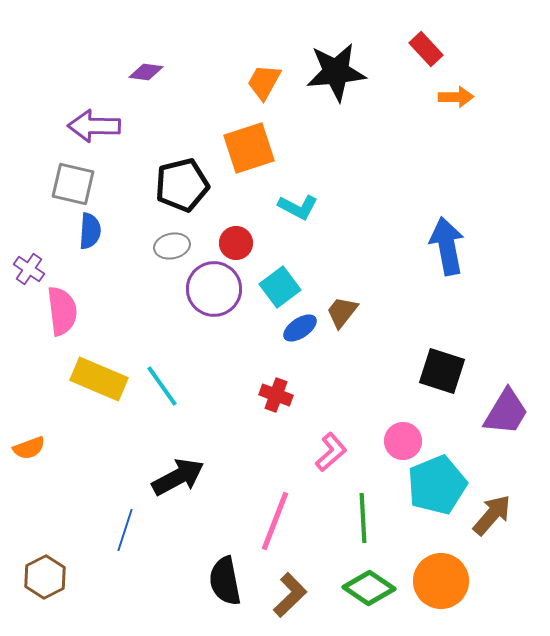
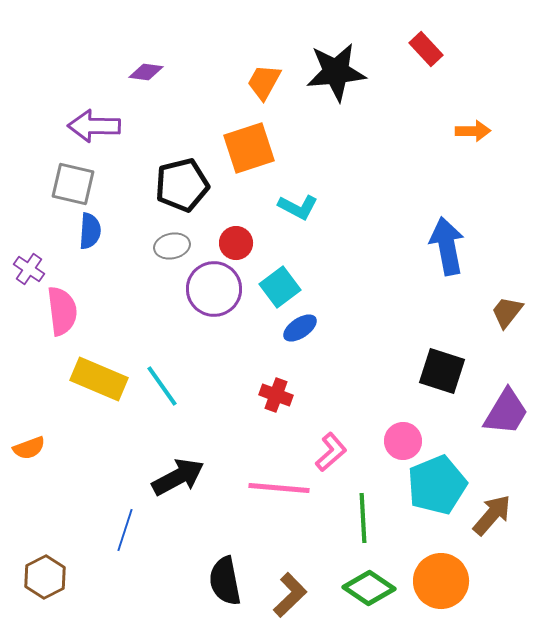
orange arrow: moved 17 px right, 34 px down
brown trapezoid: moved 165 px right
pink line: moved 4 px right, 33 px up; rotated 74 degrees clockwise
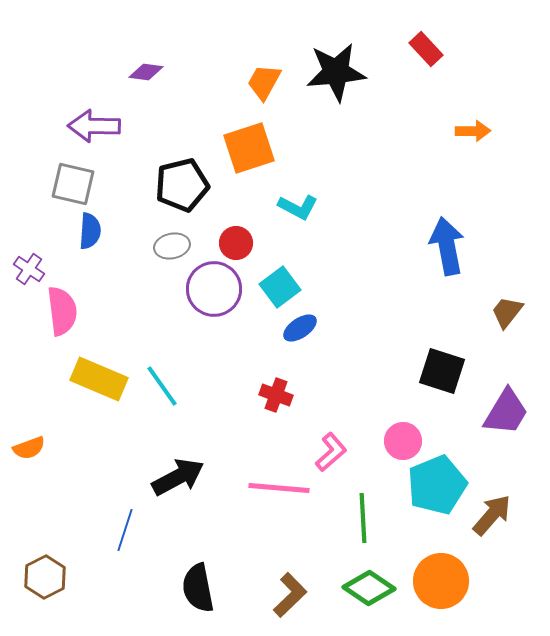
black semicircle: moved 27 px left, 7 px down
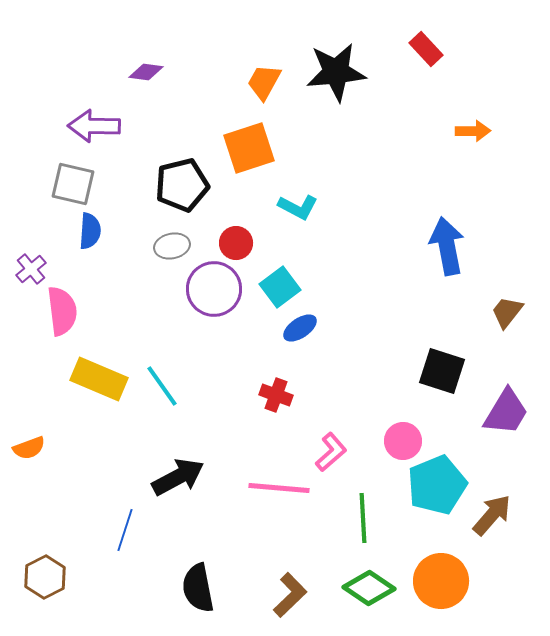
purple cross: moved 2 px right; rotated 16 degrees clockwise
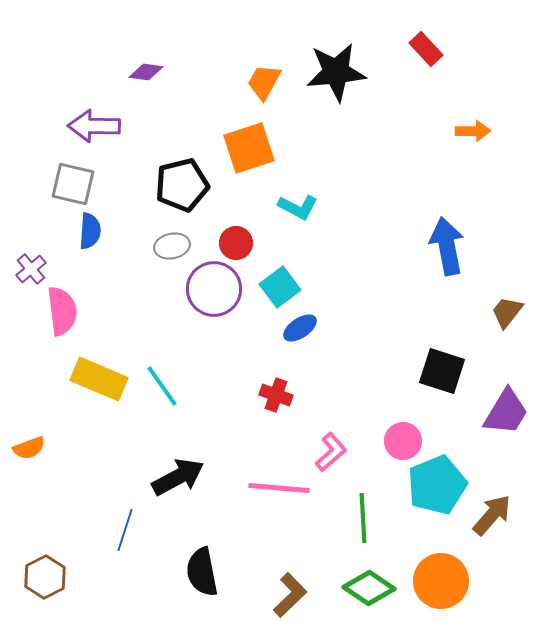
black semicircle: moved 4 px right, 16 px up
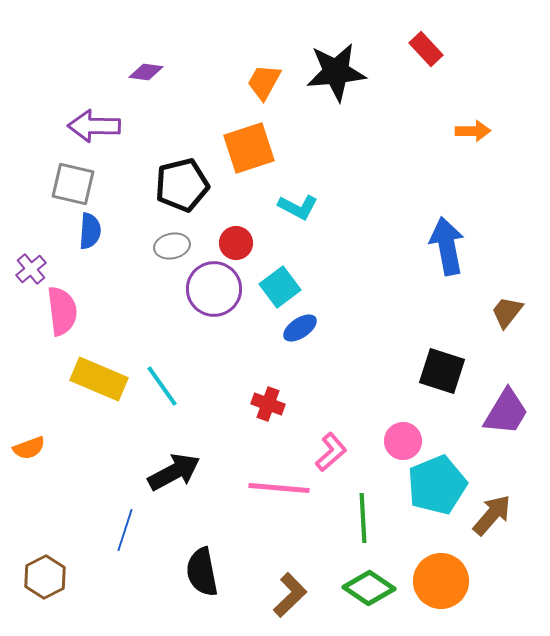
red cross: moved 8 px left, 9 px down
black arrow: moved 4 px left, 5 px up
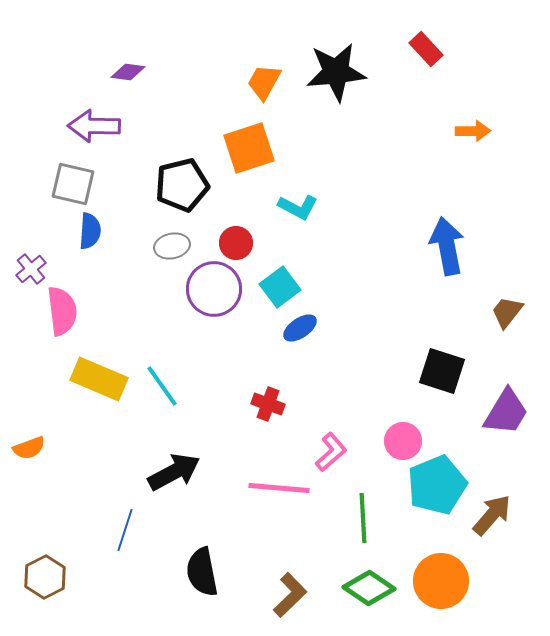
purple diamond: moved 18 px left
